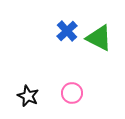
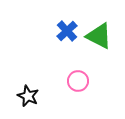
green triangle: moved 2 px up
pink circle: moved 6 px right, 12 px up
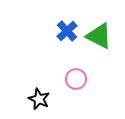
pink circle: moved 2 px left, 2 px up
black star: moved 11 px right, 3 px down
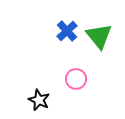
green triangle: rotated 24 degrees clockwise
black star: moved 1 px down
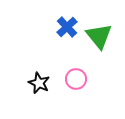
blue cross: moved 4 px up
black star: moved 17 px up
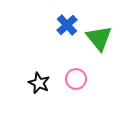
blue cross: moved 2 px up
green triangle: moved 2 px down
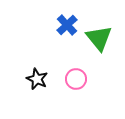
black star: moved 2 px left, 4 px up
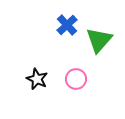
green triangle: moved 2 px down; rotated 20 degrees clockwise
